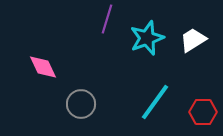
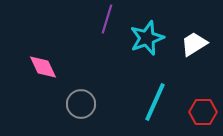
white trapezoid: moved 1 px right, 4 px down
cyan line: rotated 12 degrees counterclockwise
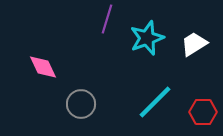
cyan line: rotated 21 degrees clockwise
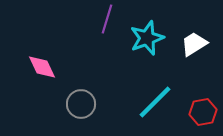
pink diamond: moved 1 px left
red hexagon: rotated 12 degrees counterclockwise
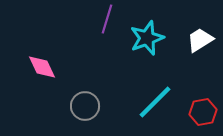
white trapezoid: moved 6 px right, 4 px up
gray circle: moved 4 px right, 2 px down
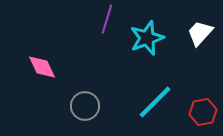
white trapezoid: moved 7 px up; rotated 16 degrees counterclockwise
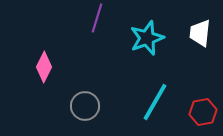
purple line: moved 10 px left, 1 px up
white trapezoid: rotated 36 degrees counterclockwise
pink diamond: moved 2 px right; rotated 52 degrees clockwise
cyan line: rotated 15 degrees counterclockwise
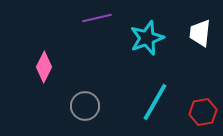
purple line: rotated 60 degrees clockwise
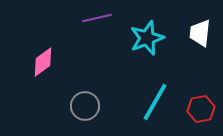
pink diamond: moved 1 px left, 5 px up; rotated 28 degrees clockwise
red hexagon: moved 2 px left, 3 px up
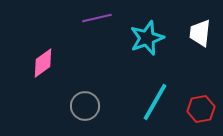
pink diamond: moved 1 px down
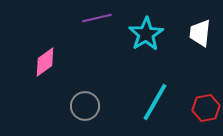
cyan star: moved 1 px left, 4 px up; rotated 12 degrees counterclockwise
pink diamond: moved 2 px right, 1 px up
red hexagon: moved 5 px right, 1 px up
